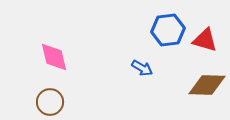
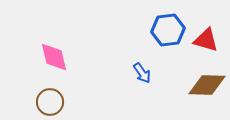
red triangle: moved 1 px right
blue arrow: moved 5 px down; rotated 25 degrees clockwise
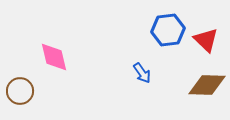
red triangle: rotated 28 degrees clockwise
brown circle: moved 30 px left, 11 px up
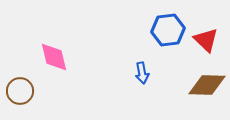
blue arrow: rotated 25 degrees clockwise
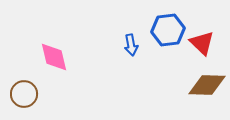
red triangle: moved 4 px left, 3 px down
blue arrow: moved 11 px left, 28 px up
brown circle: moved 4 px right, 3 px down
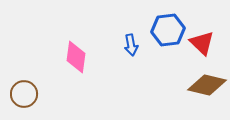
pink diamond: moved 22 px right; rotated 20 degrees clockwise
brown diamond: rotated 12 degrees clockwise
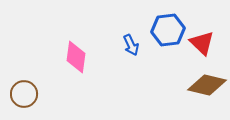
blue arrow: rotated 15 degrees counterclockwise
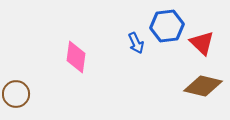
blue hexagon: moved 1 px left, 4 px up
blue arrow: moved 5 px right, 2 px up
brown diamond: moved 4 px left, 1 px down
brown circle: moved 8 px left
